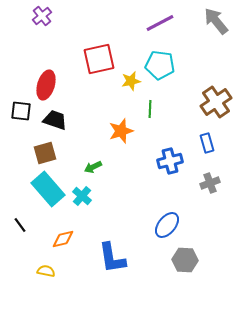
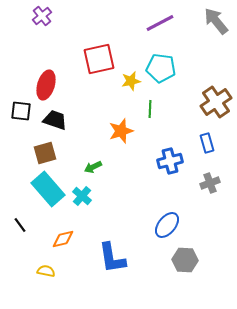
cyan pentagon: moved 1 px right, 3 px down
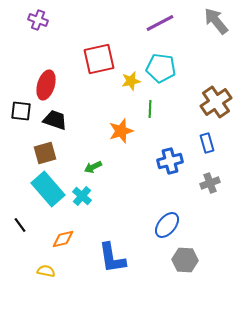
purple cross: moved 4 px left, 4 px down; rotated 30 degrees counterclockwise
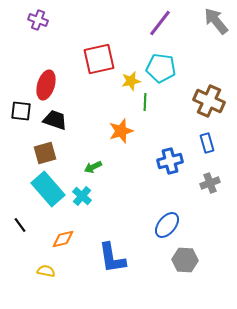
purple line: rotated 24 degrees counterclockwise
brown cross: moved 7 px left, 1 px up; rotated 32 degrees counterclockwise
green line: moved 5 px left, 7 px up
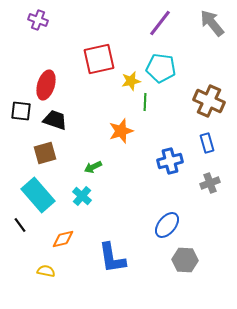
gray arrow: moved 4 px left, 2 px down
cyan rectangle: moved 10 px left, 6 px down
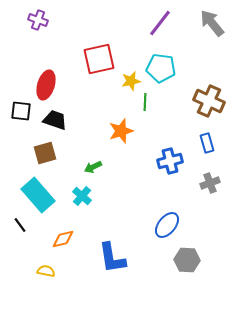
gray hexagon: moved 2 px right
